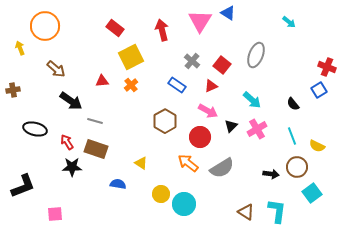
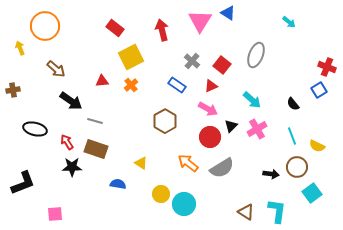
pink arrow at (208, 111): moved 2 px up
red circle at (200, 137): moved 10 px right
black L-shape at (23, 186): moved 3 px up
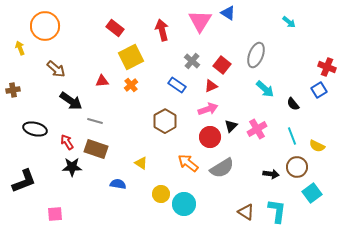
cyan arrow at (252, 100): moved 13 px right, 11 px up
pink arrow at (208, 109): rotated 48 degrees counterclockwise
black L-shape at (23, 183): moved 1 px right, 2 px up
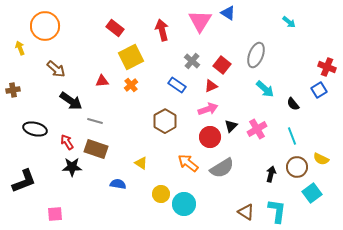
yellow semicircle at (317, 146): moved 4 px right, 13 px down
black arrow at (271, 174): rotated 84 degrees counterclockwise
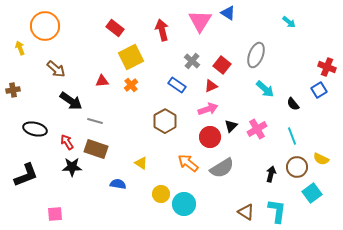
black L-shape at (24, 181): moved 2 px right, 6 px up
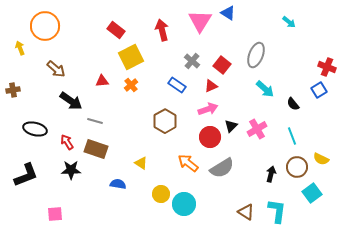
red rectangle at (115, 28): moved 1 px right, 2 px down
black star at (72, 167): moved 1 px left, 3 px down
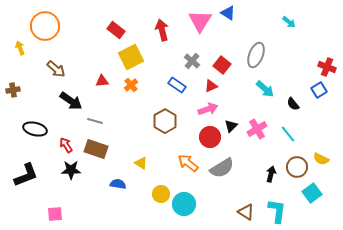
cyan line at (292, 136): moved 4 px left, 2 px up; rotated 18 degrees counterclockwise
red arrow at (67, 142): moved 1 px left, 3 px down
